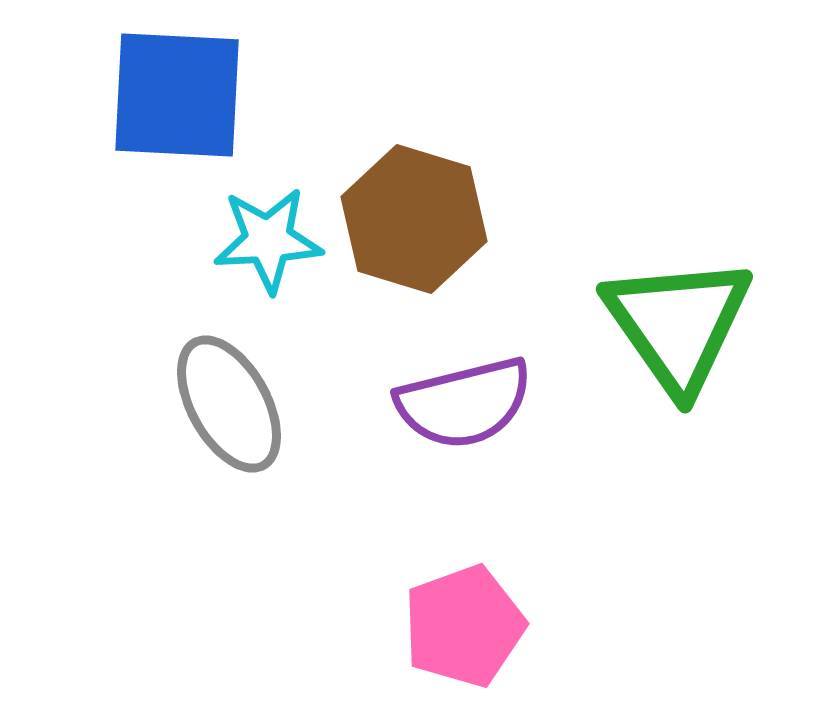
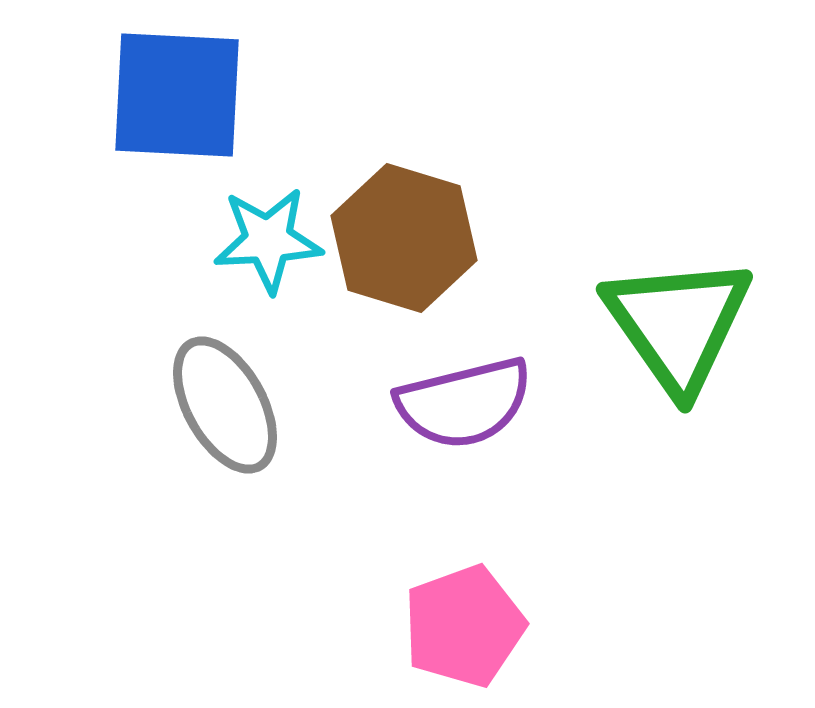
brown hexagon: moved 10 px left, 19 px down
gray ellipse: moved 4 px left, 1 px down
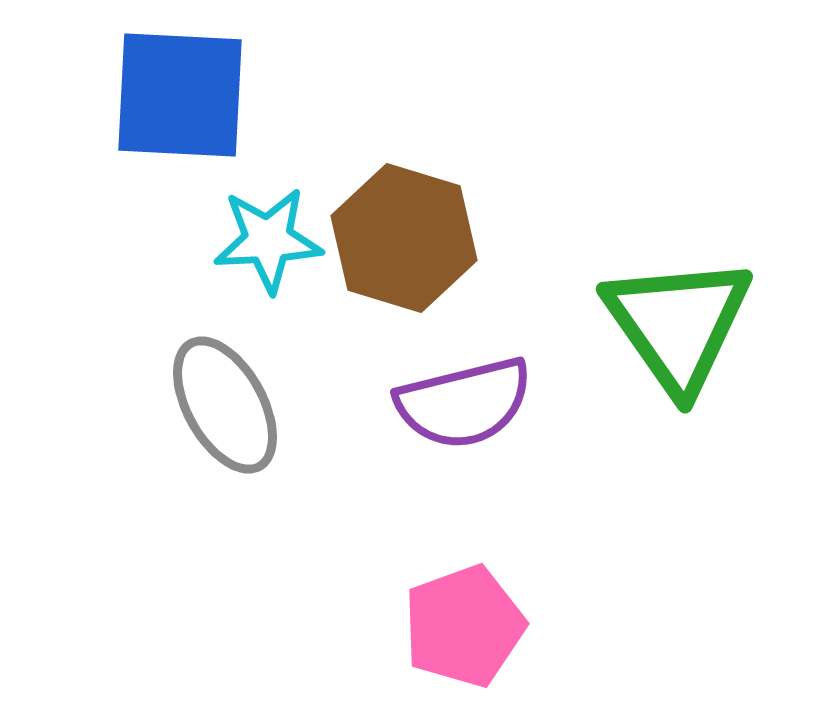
blue square: moved 3 px right
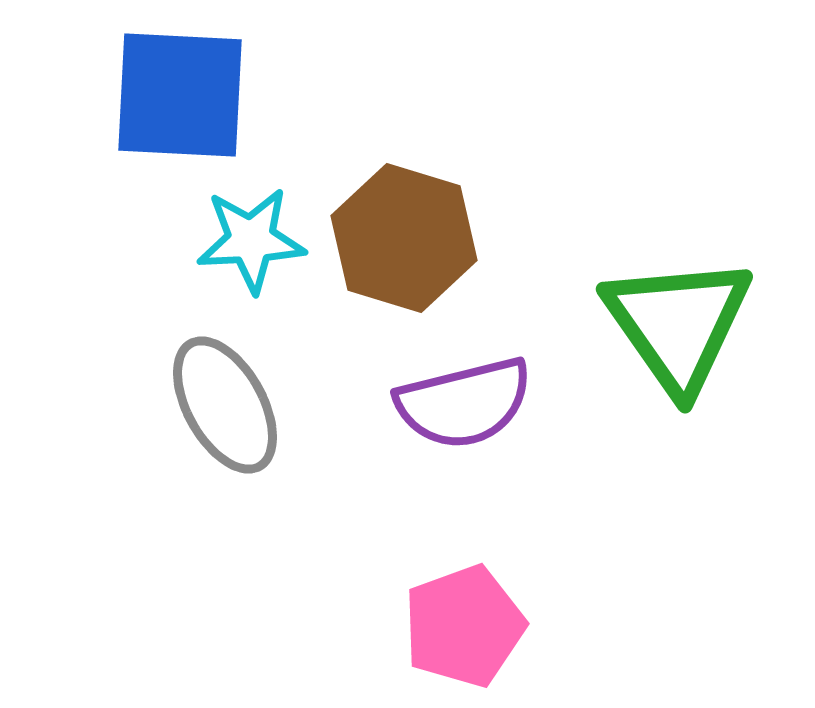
cyan star: moved 17 px left
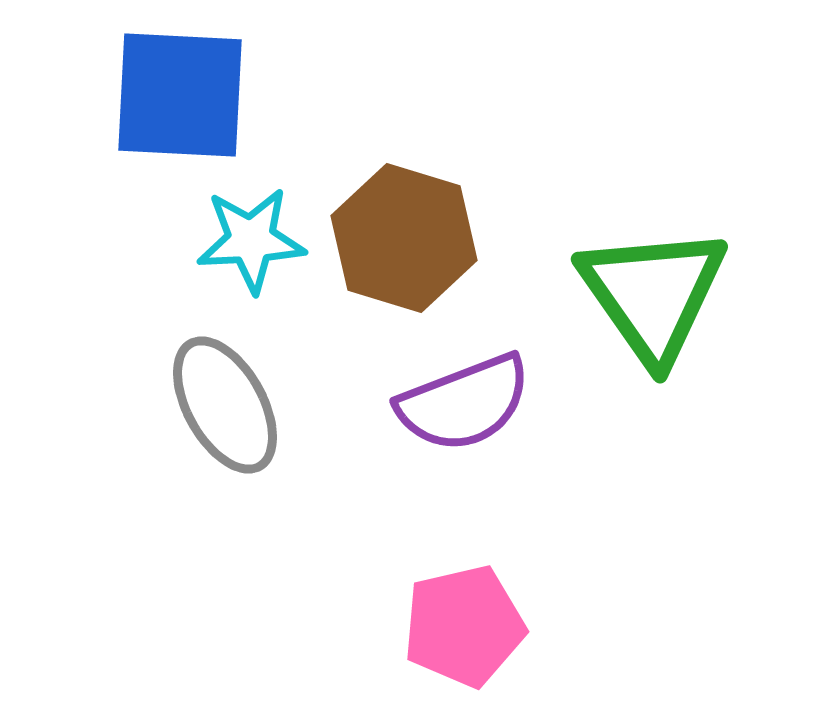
green triangle: moved 25 px left, 30 px up
purple semicircle: rotated 7 degrees counterclockwise
pink pentagon: rotated 7 degrees clockwise
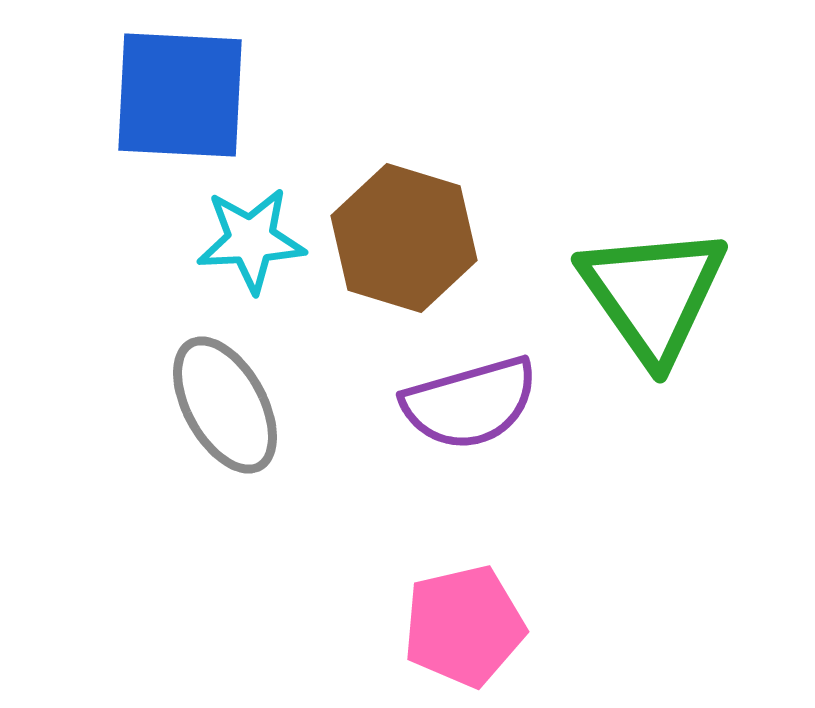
purple semicircle: moved 6 px right; rotated 5 degrees clockwise
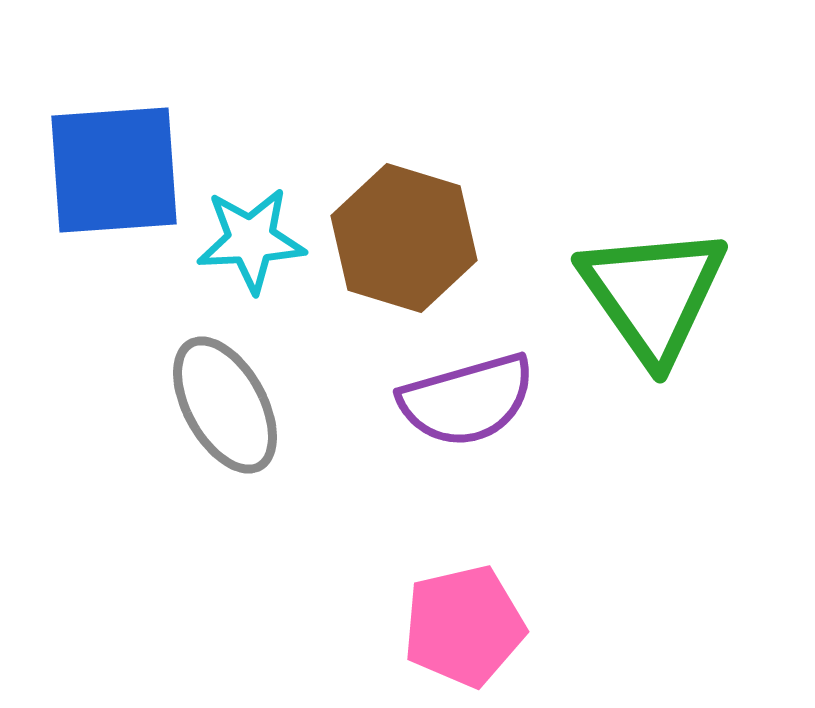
blue square: moved 66 px left, 75 px down; rotated 7 degrees counterclockwise
purple semicircle: moved 3 px left, 3 px up
